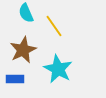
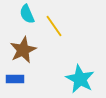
cyan semicircle: moved 1 px right, 1 px down
cyan star: moved 22 px right, 10 px down
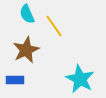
brown star: moved 3 px right
blue rectangle: moved 1 px down
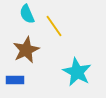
cyan star: moved 3 px left, 7 px up
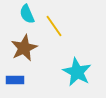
brown star: moved 2 px left, 2 px up
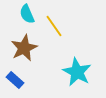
blue rectangle: rotated 42 degrees clockwise
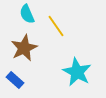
yellow line: moved 2 px right
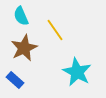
cyan semicircle: moved 6 px left, 2 px down
yellow line: moved 1 px left, 4 px down
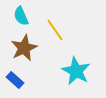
cyan star: moved 1 px left, 1 px up
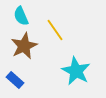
brown star: moved 2 px up
